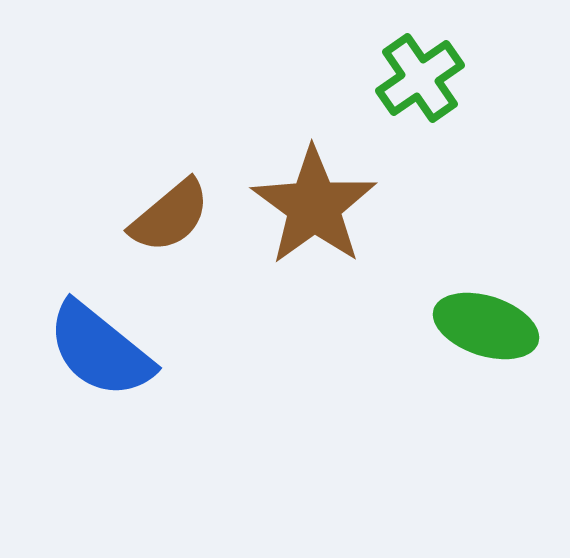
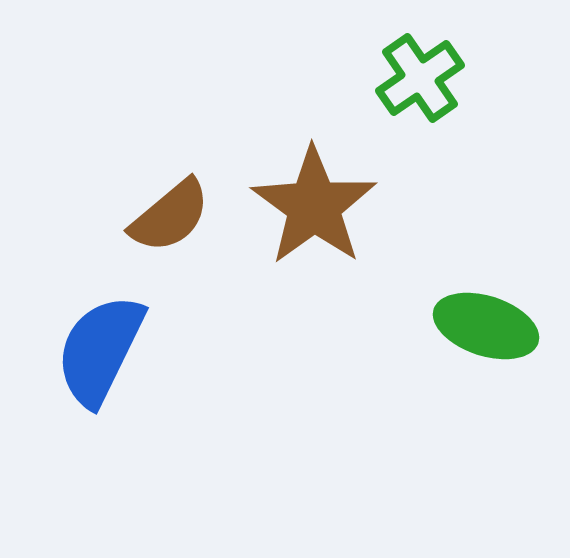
blue semicircle: rotated 77 degrees clockwise
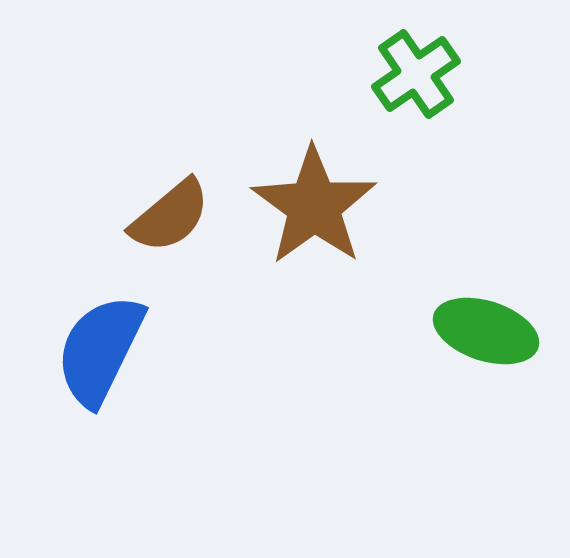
green cross: moved 4 px left, 4 px up
green ellipse: moved 5 px down
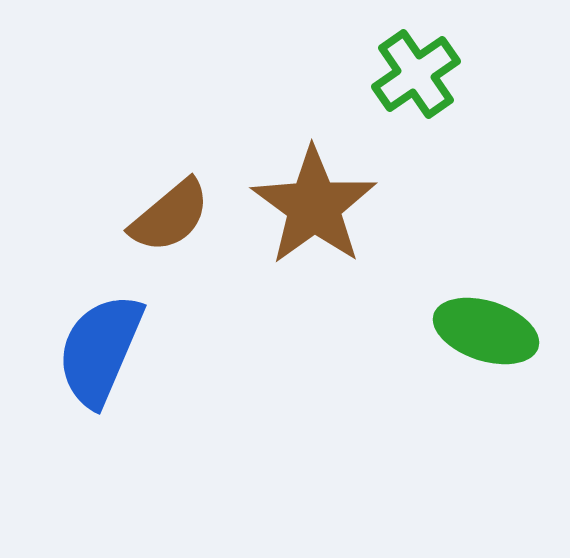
blue semicircle: rotated 3 degrees counterclockwise
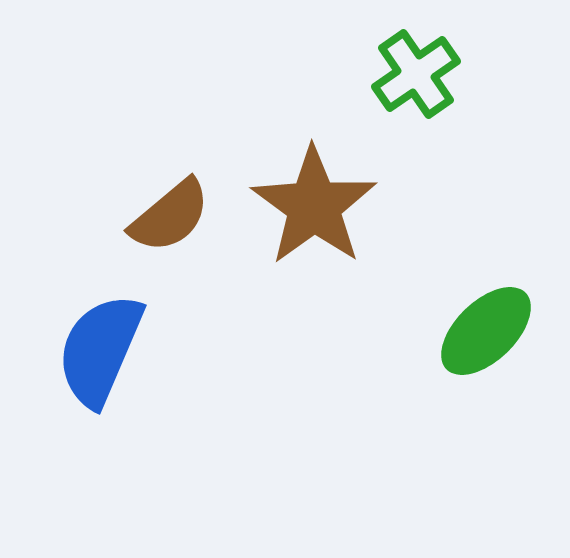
green ellipse: rotated 62 degrees counterclockwise
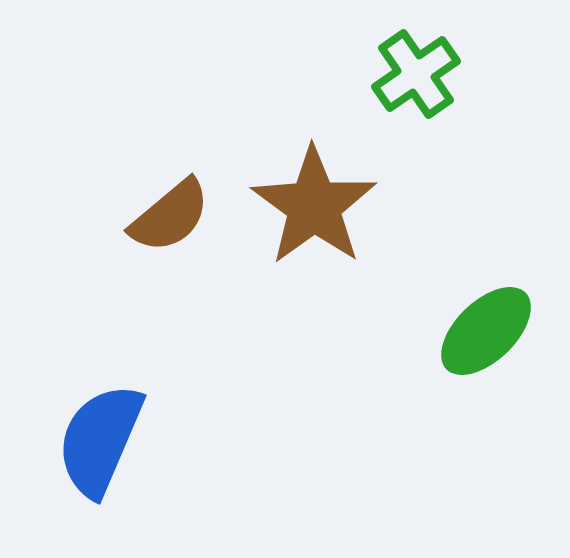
blue semicircle: moved 90 px down
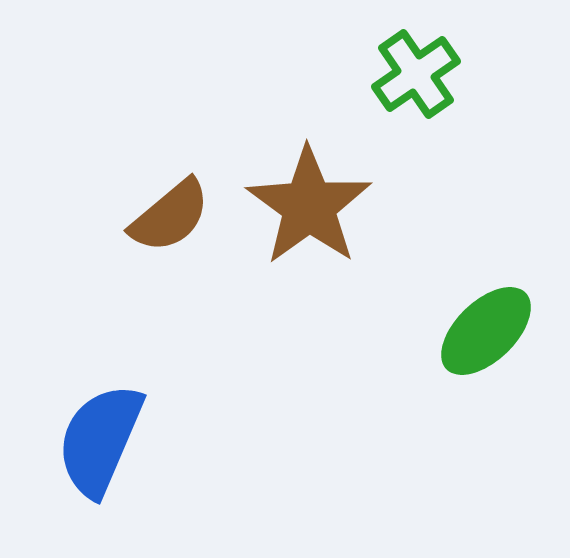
brown star: moved 5 px left
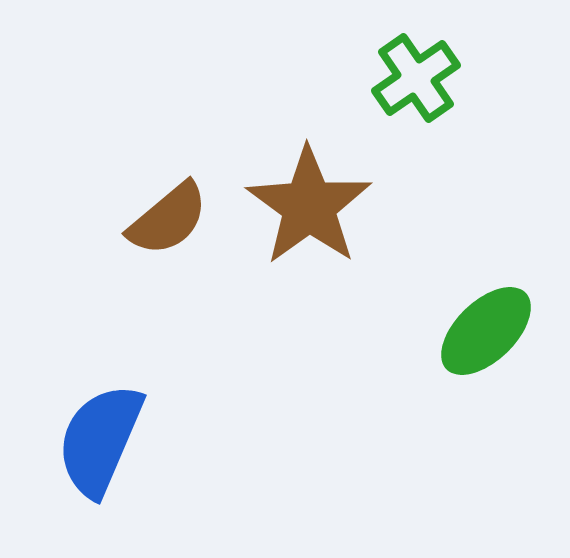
green cross: moved 4 px down
brown semicircle: moved 2 px left, 3 px down
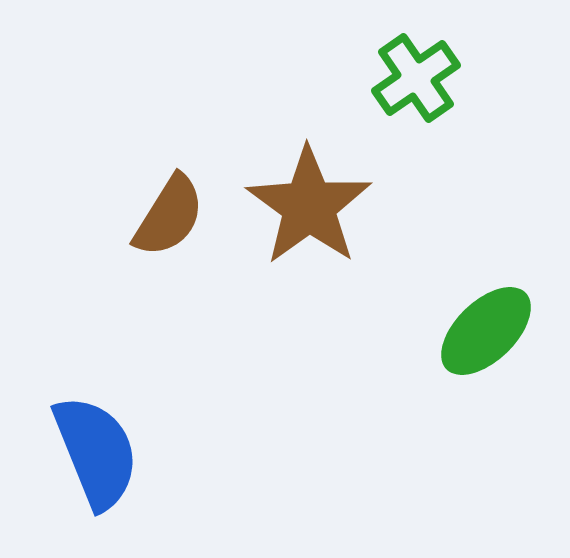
brown semicircle: moved 1 px right, 3 px up; rotated 18 degrees counterclockwise
blue semicircle: moved 4 px left, 12 px down; rotated 135 degrees clockwise
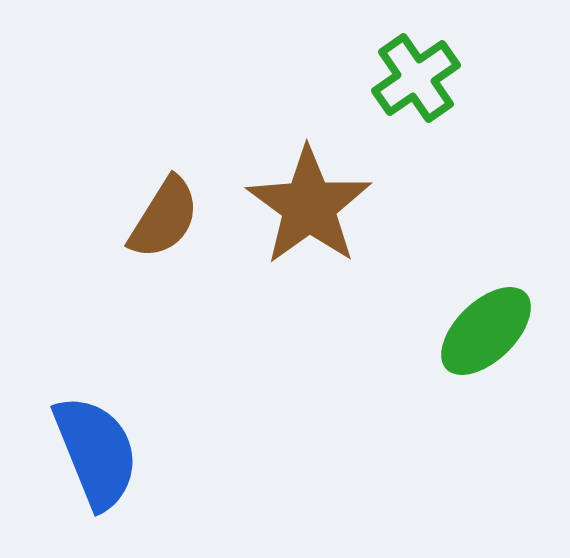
brown semicircle: moved 5 px left, 2 px down
